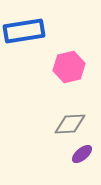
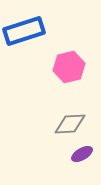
blue rectangle: rotated 9 degrees counterclockwise
purple ellipse: rotated 10 degrees clockwise
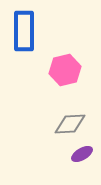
blue rectangle: rotated 72 degrees counterclockwise
pink hexagon: moved 4 px left, 3 px down
